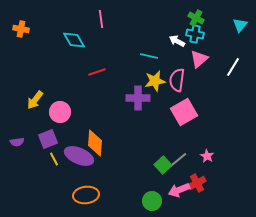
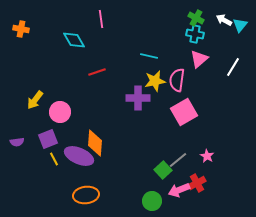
white arrow: moved 47 px right, 21 px up
green square: moved 5 px down
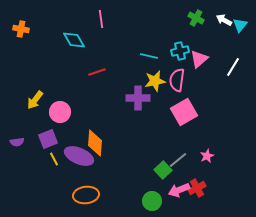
cyan cross: moved 15 px left, 17 px down; rotated 24 degrees counterclockwise
pink star: rotated 16 degrees clockwise
red cross: moved 5 px down
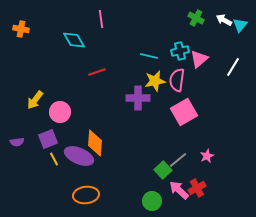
pink arrow: rotated 65 degrees clockwise
